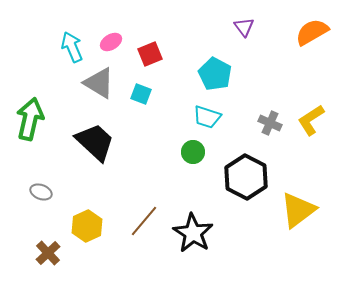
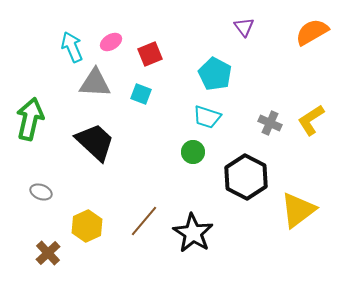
gray triangle: moved 4 px left; rotated 28 degrees counterclockwise
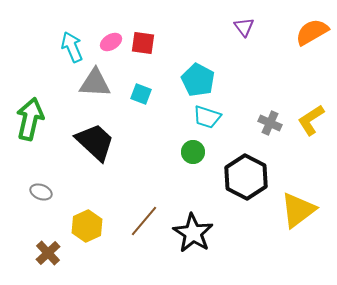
red square: moved 7 px left, 11 px up; rotated 30 degrees clockwise
cyan pentagon: moved 17 px left, 6 px down
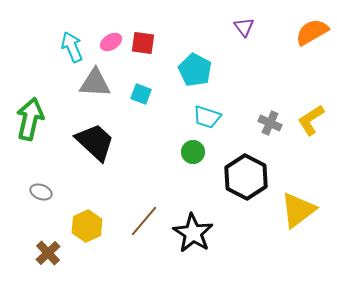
cyan pentagon: moved 3 px left, 10 px up
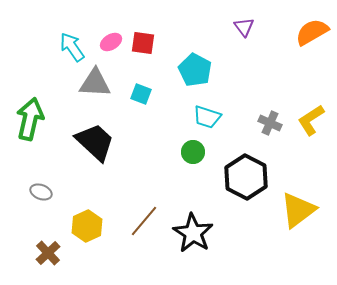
cyan arrow: rotated 12 degrees counterclockwise
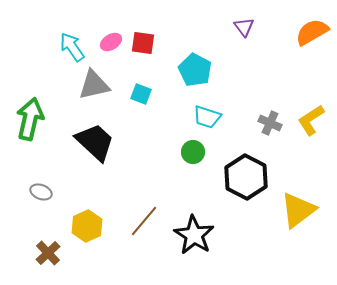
gray triangle: moved 1 px left, 2 px down; rotated 16 degrees counterclockwise
black star: moved 1 px right, 2 px down
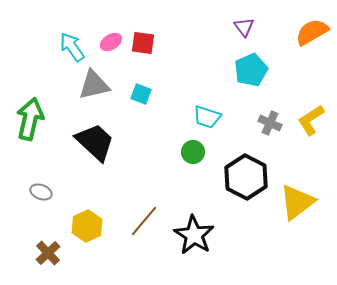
cyan pentagon: moved 56 px right; rotated 20 degrees clockwise
yellow triangle: moved 1 px left, 8 px up
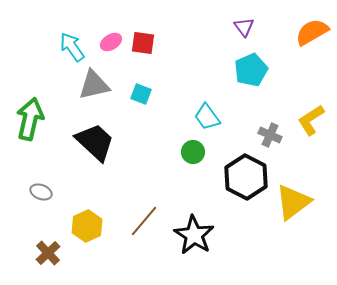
cyan trapezoid: rotated 36 degrees clockwise
gray cross: moved 12 px down
yellow triangle: moved 4 px left
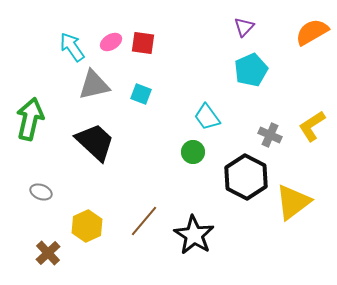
purple triangle: rotated 20 degrees clockwise
yellow L-shape: moved 1 px right, 6 px down
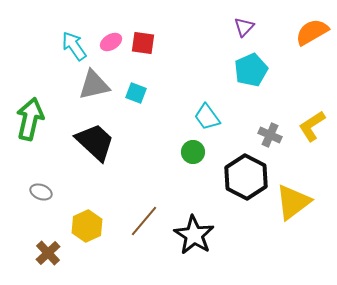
cyan arrow: moved 2 px right, 1 px up
cyan square: moved 5 px left, 1 px up
